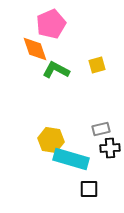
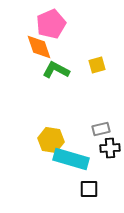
orange diamond: moved 4 px right, 2 px up
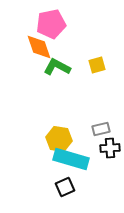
pink pentagon: rotated 12 degrees clockwise
green L-shape: moved 1 px right, 3 px up
yellow hexagon: moved 8 px right, 1 px up
black square: moved 24 px left, 2 px up; rotated 24 degrees counterclockwise
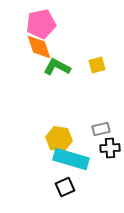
pink pentagon: moved 10 px left
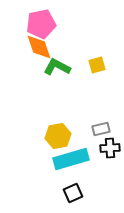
yellow hexagon: moved 1 px left, 3 px up; rotated 20 degrees counterclockwise
cyan rectangle: rotated 32 degrees counterclockwise
black square: moved 8 px right, 6 px down
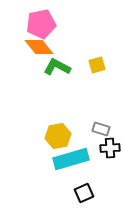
orange diamond: rotated 20 degrees counterclockwise
gray rectangle: rotated 30 degrees clockwise
black square: moved 11 px right
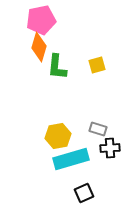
pink pentagon: moved 4 px up
orange diamond: rotated 56 degrees clockwise
green L-shape: rotated 112 degrees counterclockwise
gray rectangle: moved 3 px left
